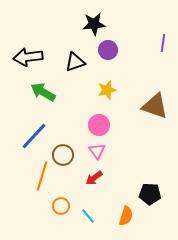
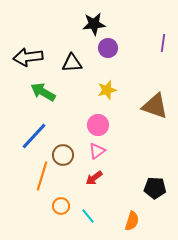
purple circle: moved 2 px up
black triangle: moved 3 px left, 1 px down; rotated 15 degrees clockwise
pink circle: moved 1 px left
pink triangle: rotated 30 degrees clockwise
black pentagon: moved 5 px right, 6 px up
orange semicircle: moved 6 px right, 5 px down
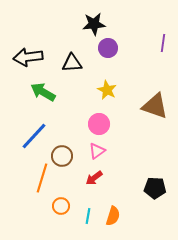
yellow star: rotated 30 degrees counterclockwise
pink circle: moved 1 px right, 1 px up
brown circle: moved 1 px left, 1 px down
orange line: moved 2 px down
cyan line: rotated 49 degrees clockwise
orange semicircle: moved 19 px left, 5 px up
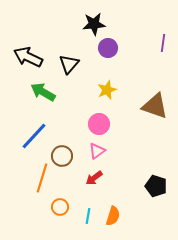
black arrow: rotated 32 degrees clockwise
black triangle: moved 3 px left, 1 px down; rotated 45 degrees counterclockwise
yellow star: rotated 24 degrees clockwise
black pentagon: moved 1 px right, 2 px up; rotated 15 degrees clockwise
orange circle: moved 1 px left, 1 px down
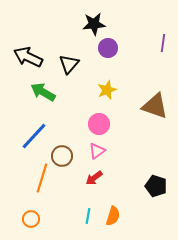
orange circle: moved 29 px left, 12 px down
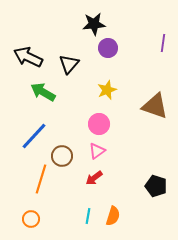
orange line: moved 1 px left, 1 px down
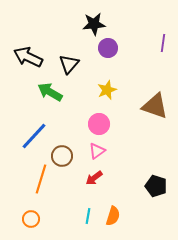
green arrow: moved 7 px right
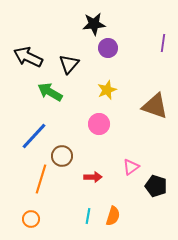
pink triangle: moved 34 px right, 16 px down
red arrow: moved 1 px left, 1 px up; rotated 144 degrees counterclockwise
